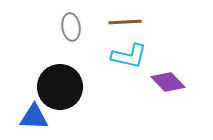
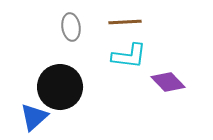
cyan L-shape: rotated 6 degrees counterclockwise
blue triangle: rotated 44 degrees counterclockwise
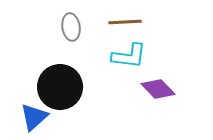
purple diamond: moved 10 px left, 7 px down
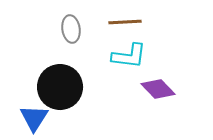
gray ellipse: moved 2 px down
blue triangle: moved 1 px down; rotated 16 degrees counterclockwise
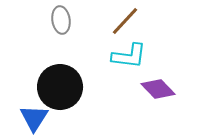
brown line: moved 1 px up; rotated 44 degrees counterclockwise
gray ellipse: moved 10 px left, 9 px up
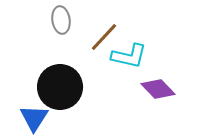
brown line: moved 21 px left, 16 px down
cyan L-shape: rotated 6 degrees clockwise
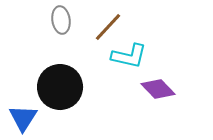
brown line: moved 4 px right, 10 px up
blue triangle: moved 11 px left
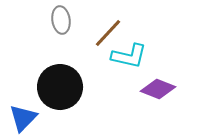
brown line: moved 6 px down
purple diamond: rotated 24 degrees counterclockwise
blue triangle: rotated 12 degrees clockwise
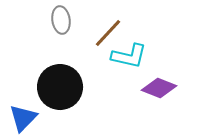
purple diamond: moved 1 px right, 1 px up
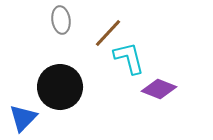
cyan L-shape: moved 2 px down; rotated 117 degrees counterclockwise
purple diamond: moved 1 px down
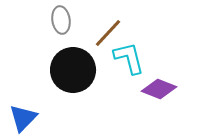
black circle: moved 13 px right, 17 px up
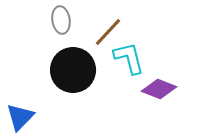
brown line: moved 1 px up
blue triangle: moved 3 px left, 1 px up
